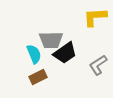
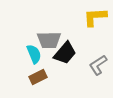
gray trapezoid: moved 2 px left
black trapezoid: rotated 15 degrees counterclockwise
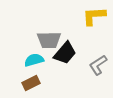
yellow L-shape: moved 1 px left, 1 px up
cyan semicircle: moved 6 px down; rotated 84 degrees counterclockwise
brown rectangle: moved 7 px left, 6 px down
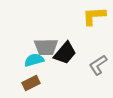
gray trapezoid: moved 3 px left, 7 px down
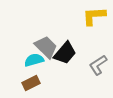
gray trapezoid: rotated 135 degrees counterclockwise
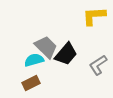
black trapezoid: moved 1 px right, 1 px down
